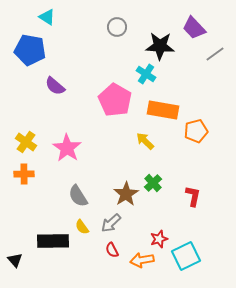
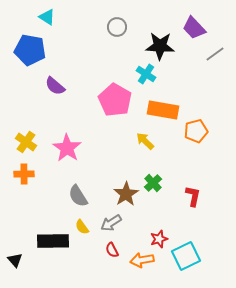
gray arrow: rotated 10 degrees clockwise
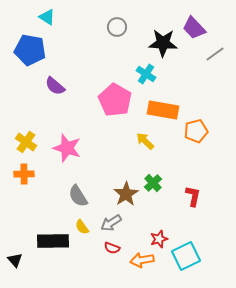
black star: moved 3 px right, 3 px up
pink star: rotated 16 degrees counterclockwise
red semicircle: moved 2 px up; rotated 42 degrees counterclockwise
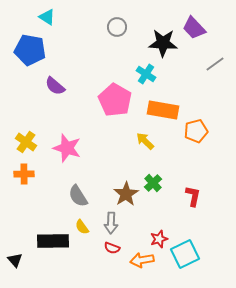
gray line: moved 10 px down
gray arrow: rotated 55 degrees counterclockwise
cyan square: moved 1 px left, 2 px up
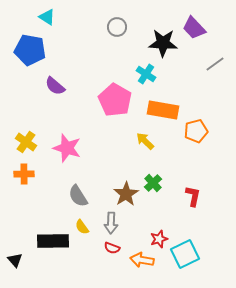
orange arrow: rotated 20 degrees clockwise
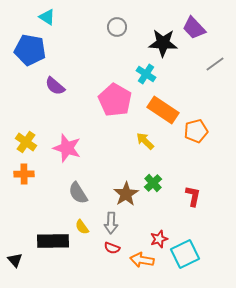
orange rectangle: rotated 24 degrees clockwise
gray semicircle: moved 3 px up
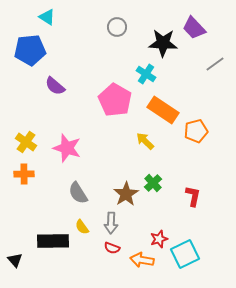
blue pentagon: rotated 16 degrees counterclockwise
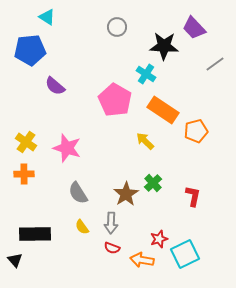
black star: moved 1 px right, 3 px down
black rectangle: moved 18 px left, 7 px up
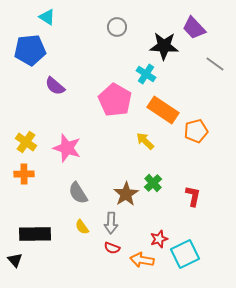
gray line: rotated 72 degrees clockwise
